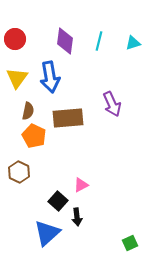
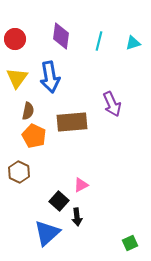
purple diamond: moved 4 px left, 5 px up
brown rectangle: moved 4 px right, 4 px down
black square: moved 1 px right
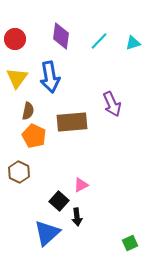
cyan line: rotated 30 degrees clockwise
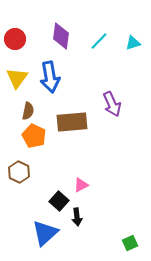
blue triangle: moved 2 px left
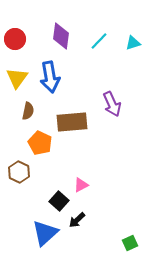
orange pentagon: moved 6 px right, 7 px down
black arrow: moved 3 px down; rotated 54 degrees clockwise
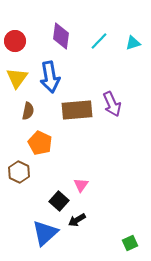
red circle: moved 2 px down
brown rectangle: moved 5 px right, 12 px up
pink triangle: rotated 28 degrees counterclockwise
black arrow: rotated 12 degrees clockwise
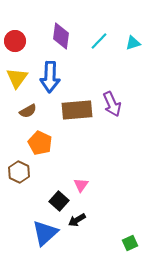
blue arrow: rotated 12 degrees clockwise
brown semicircle: rotated 48 degrees clockwise
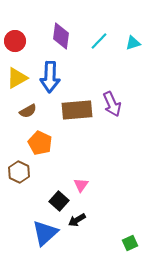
yellow triangle: rotated 25 degrees clockwise
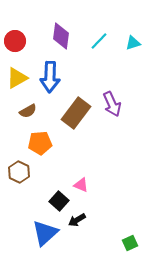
brown rectangle: moved 1 px left, 3 px down; rotated 48 degrees counterclockwise
orange pentagon: rotated 30 degrees counterclockwise
pink triangle: rotated 42 degrees counterclockwise
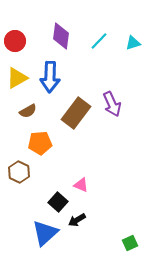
black square: moved 1 px left, 1 px down
